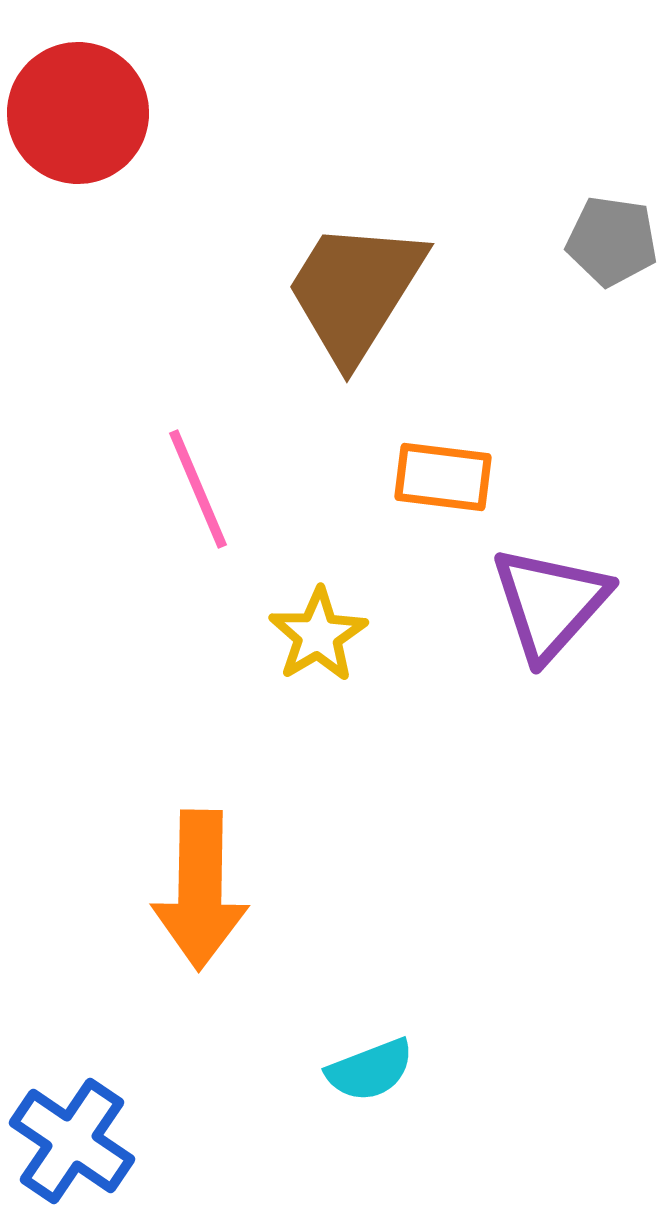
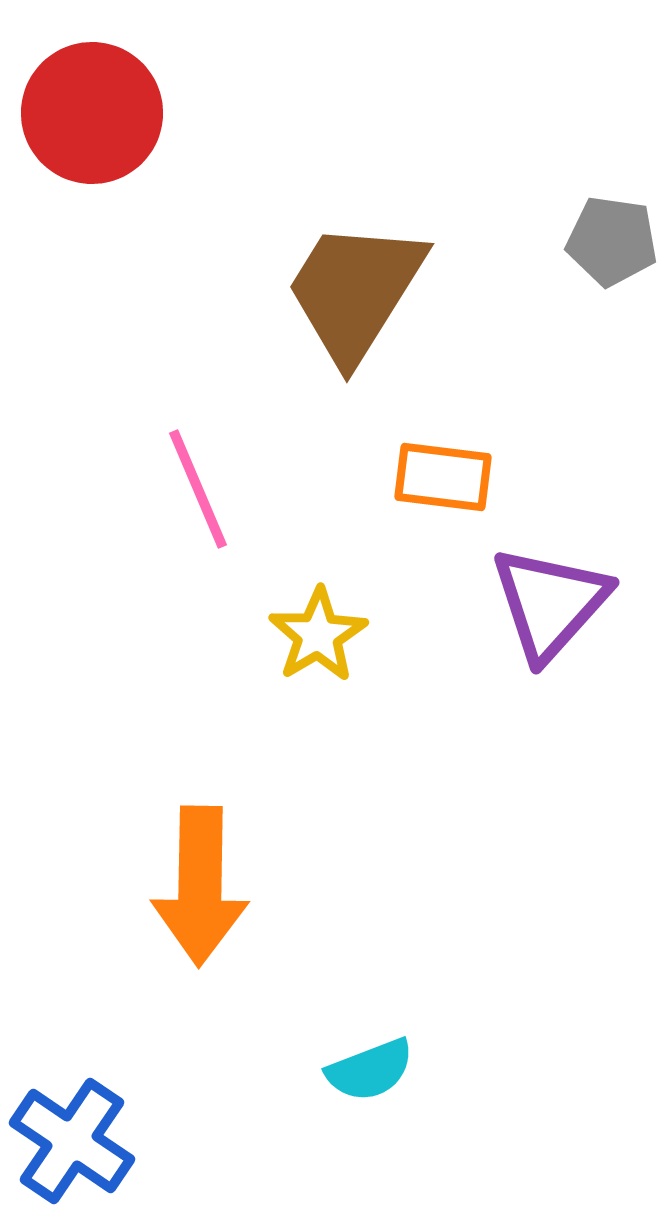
red circle: moved 14 px right
orange arrow: moved 4 px up
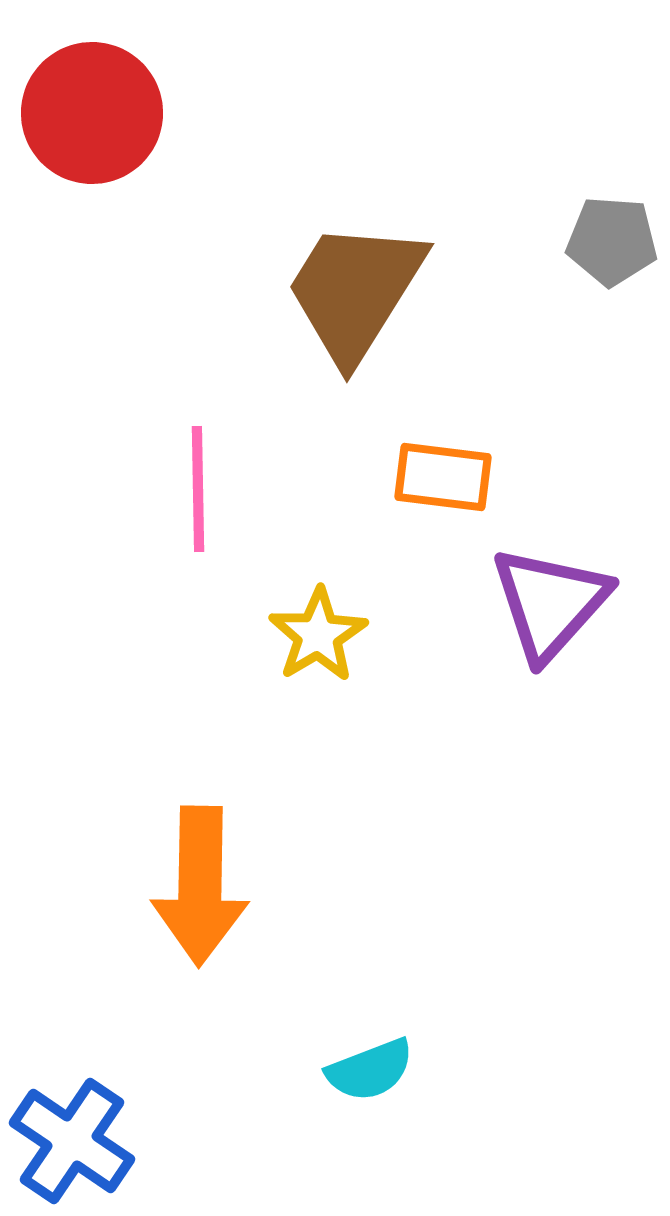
gray pentagon: rotated 4 degrees counterclockwise
pink line: rotated 22 degrees clockwise
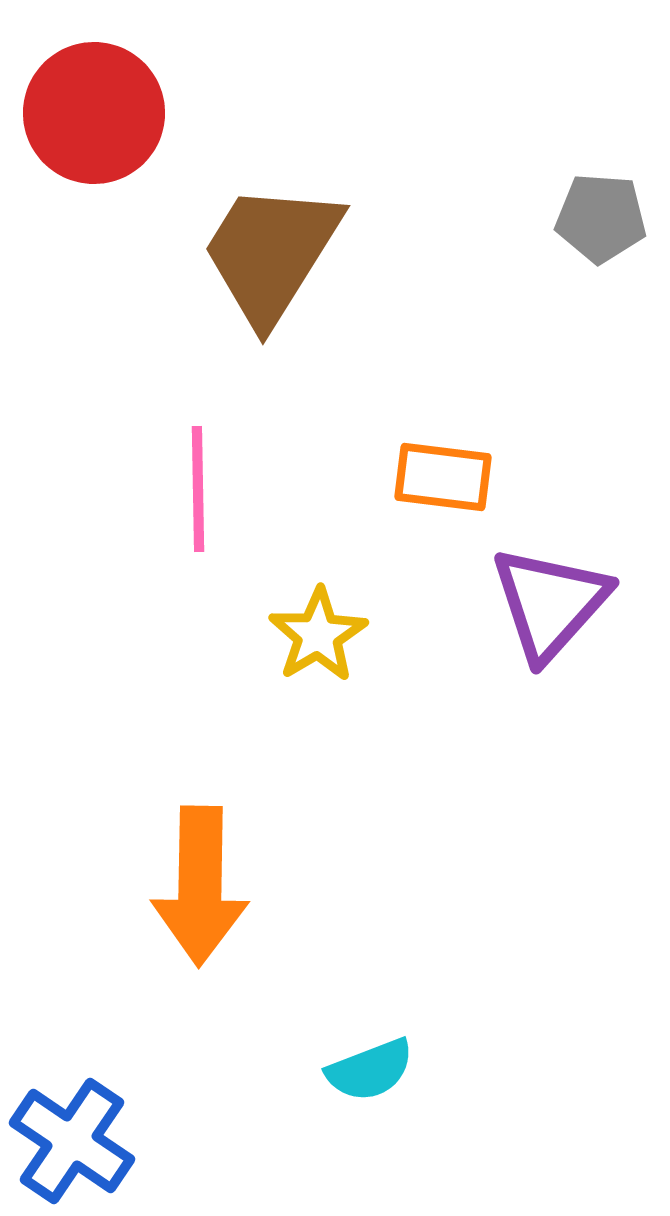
red circle: moved 2 px right
gray pentagon: moved 11 px left, 23 px up
brown trapezoid: moved 84 px left, 38 px up
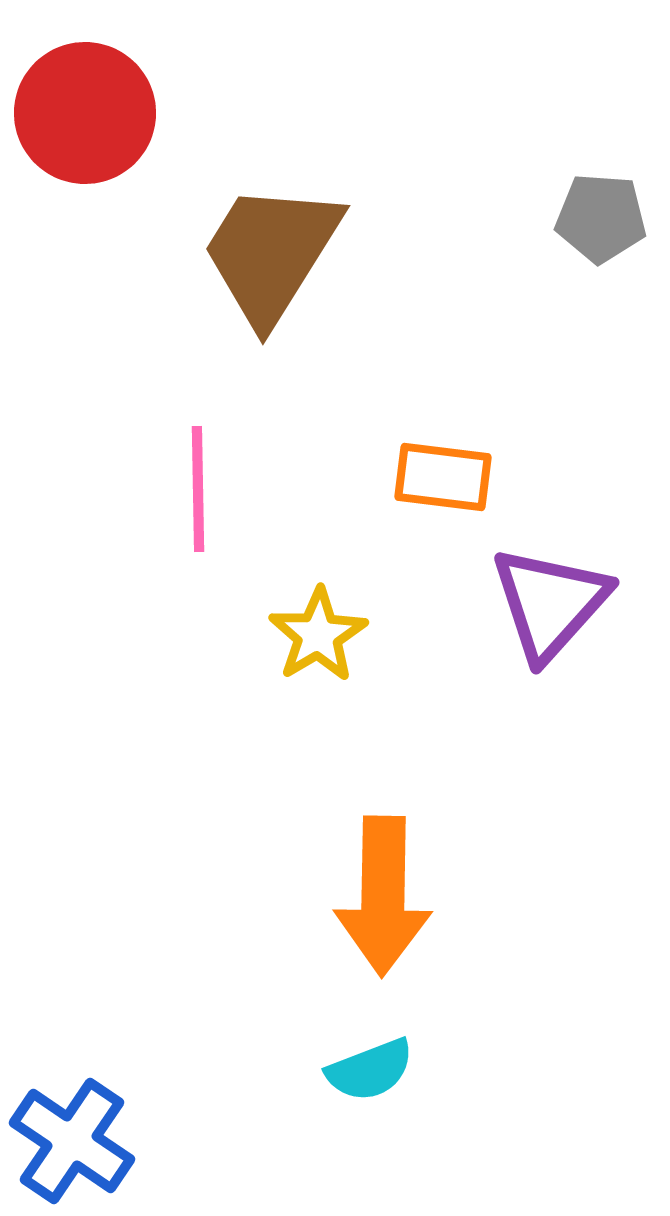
red circle: moved 9 px left
orange arrow: moved 183 px right, 10 px down
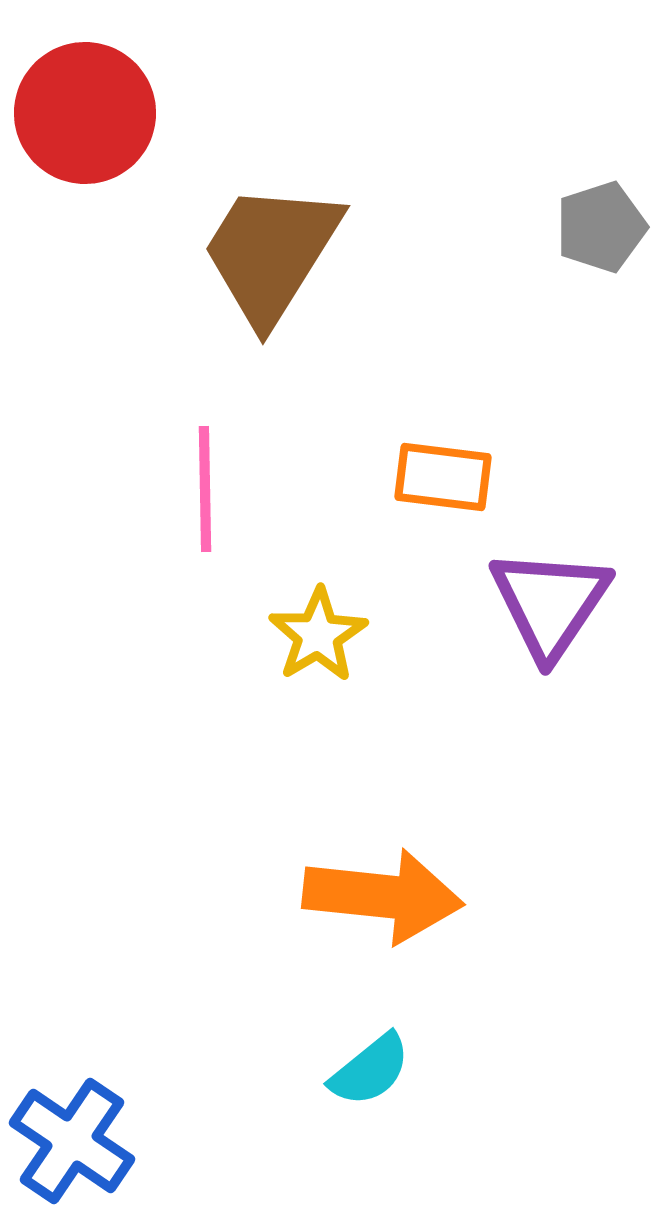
gray pentagon: moved 9 px down; rotated 22 degrees counterclockwise
pink line: moved 7 px right
purple triangle: rotated 8 degrees counterclockwise
orange arrow: rotated 85 degrees counterclockwise
cyan semicircle: rotated 18 degrees counterclockwise
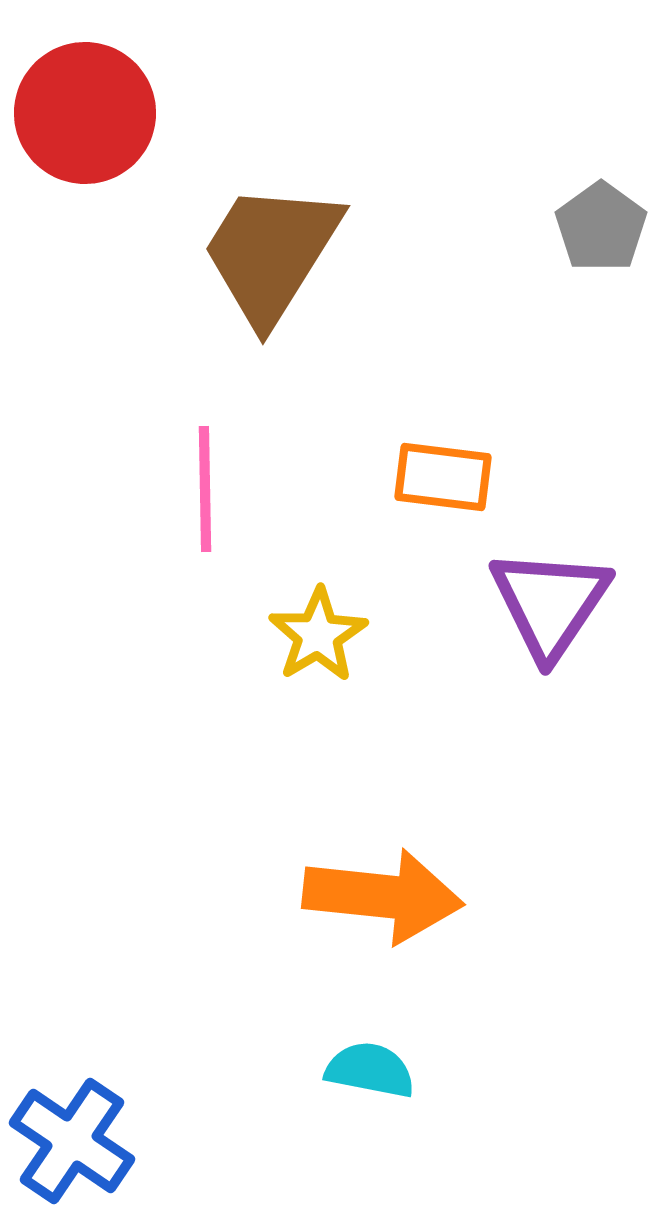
gray pentagon: rotated 18 degrees counterclockwise
cyan semicircle: rotated 130 degrees counterclockwise
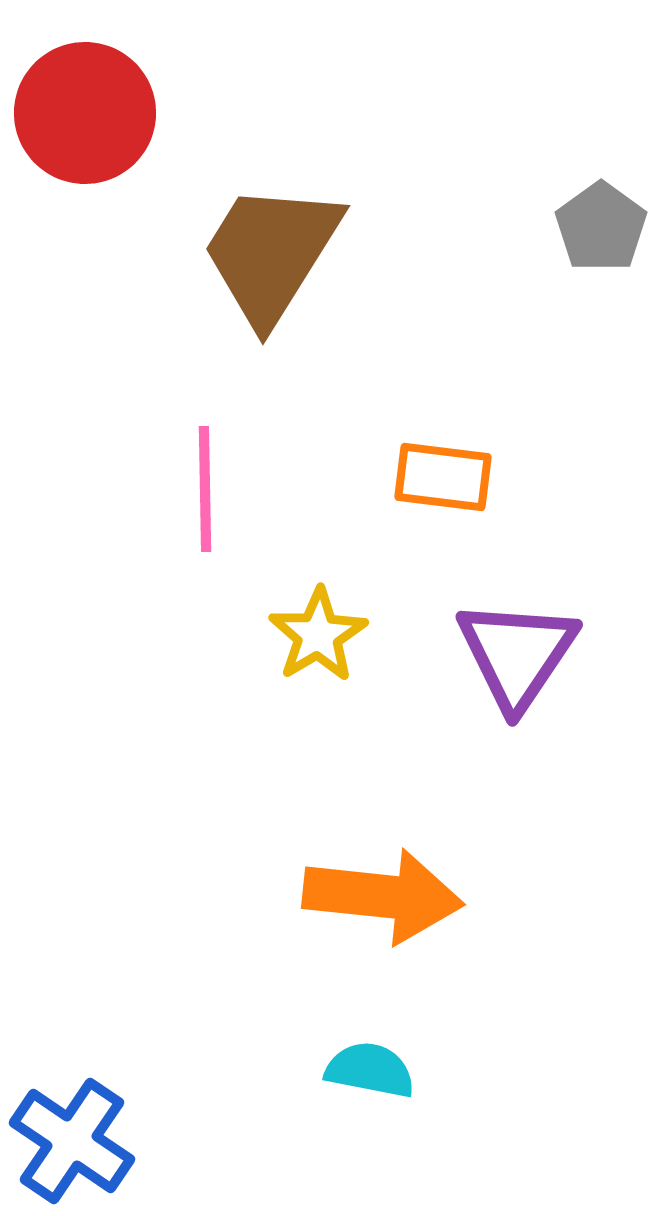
purple triangle: moved 33 px left, 51 px down
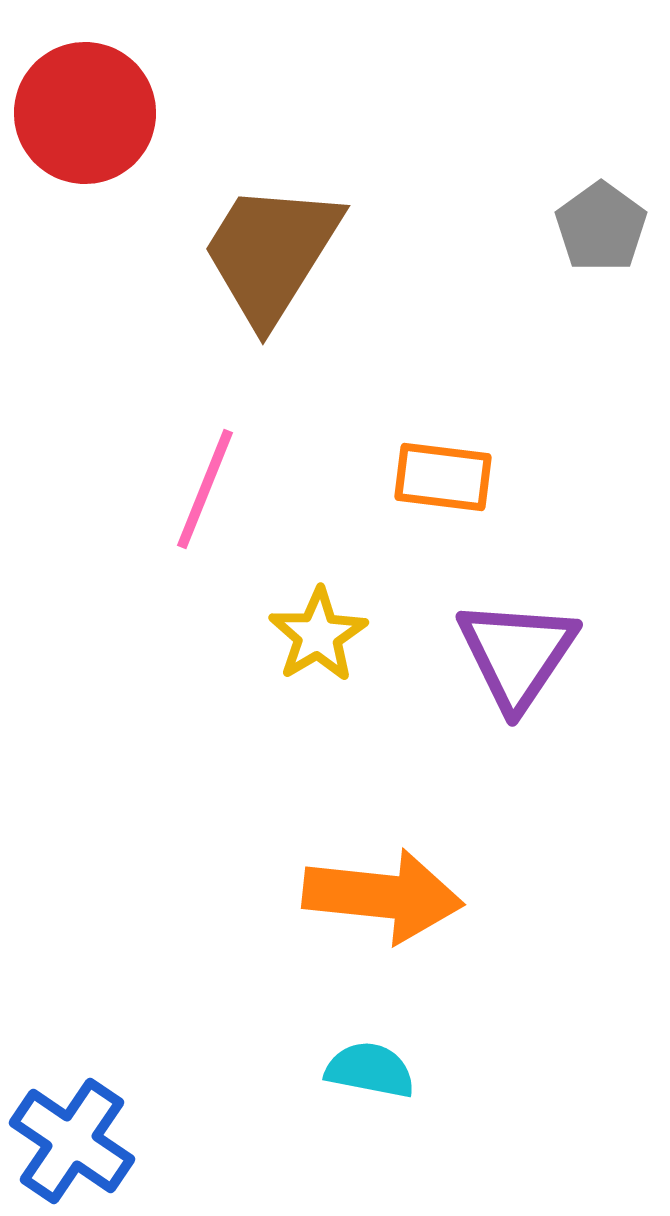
pink line: rotated 23 degrees clockwise
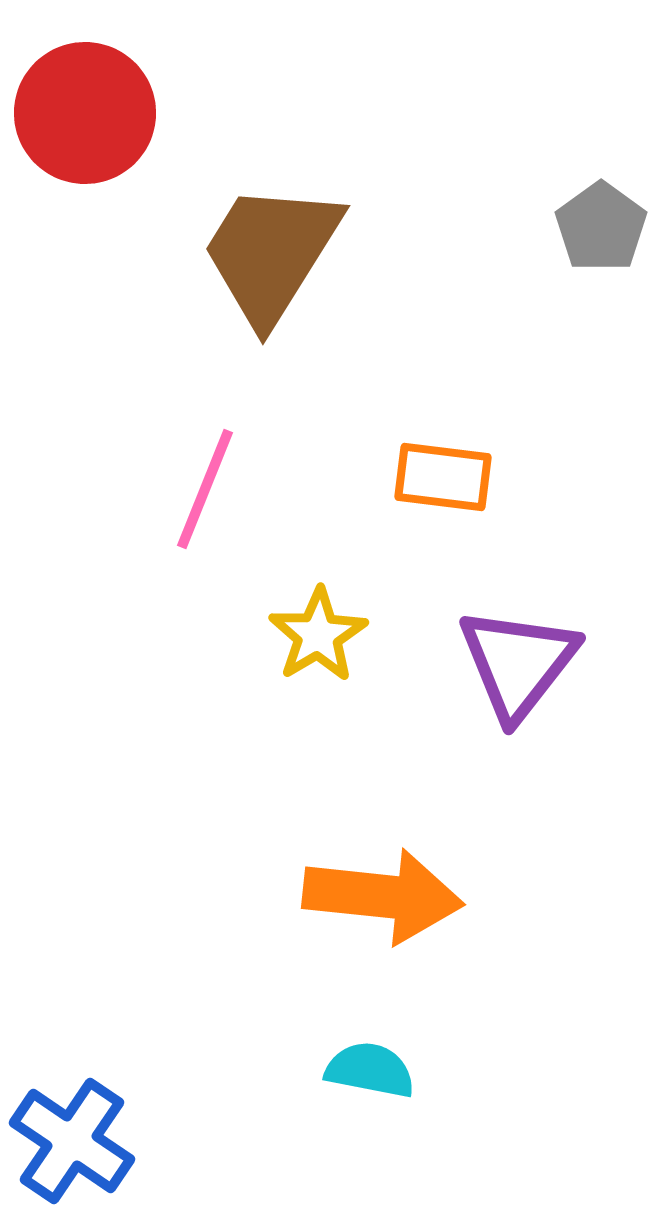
purple triangle: moved 1 px right, 9 px down; rotated 4 degrees clockwise
